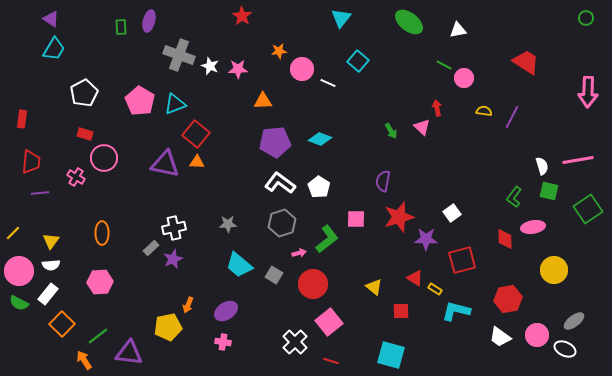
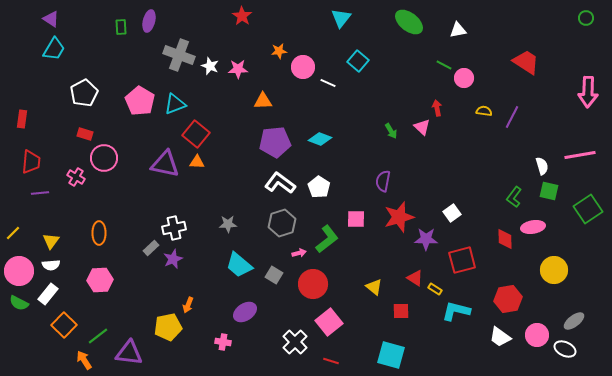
pink circle at (302, 69): moved 1 px right, 2 px up
pink line at (578, 160): moved 2 px right, 5 px up
orange ellipse at (102, 233): moved 3 px left
pink hexagon at (100, 282): moved 2 px up
purple ellipse at (226, 311): moved 19 px right, 1 px down
orange square at (62, 324): moved 2 px right, 1 px down
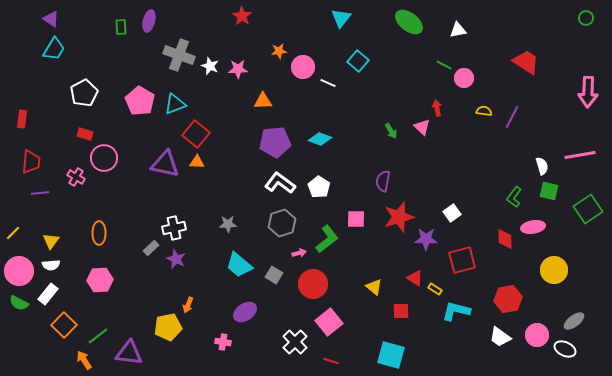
purple star at (173, 259): moved 3 px right; rotated 24 degrees counterclockwise
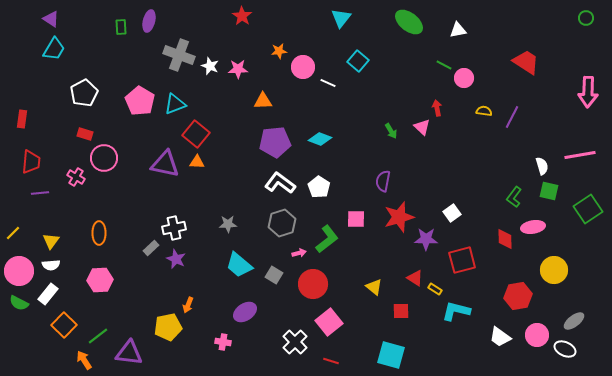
red hexagon at (508, 299): moved 10 px right, 3 px up
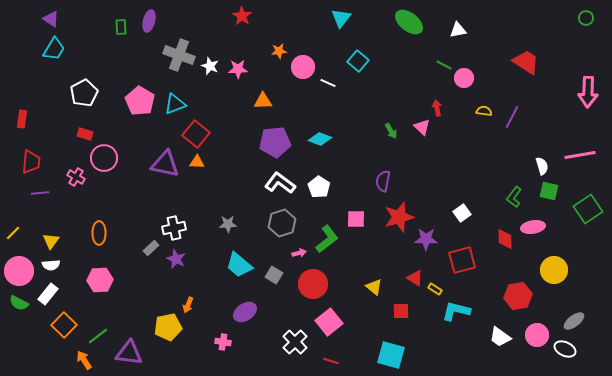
white square at (452, 213): moved 10 px right
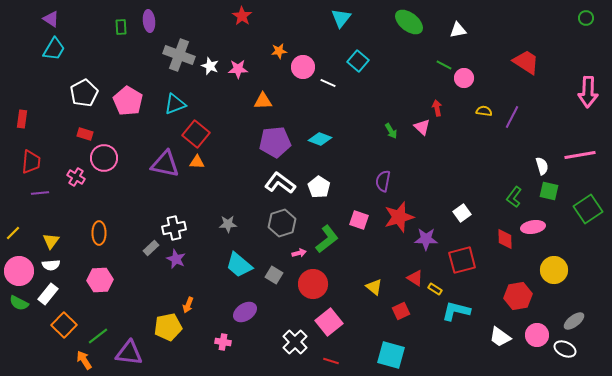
purple ellipse at (149, 21): rotated 20 degrees counterclockwise
pink pentagon at (140, 101): moved 12 px left
pink square at (356, 219): moved 3 px right, 1 px down; rotated 18 degrees clockwise
red square at (401, 311): rotated 24 degrees counterclockwise
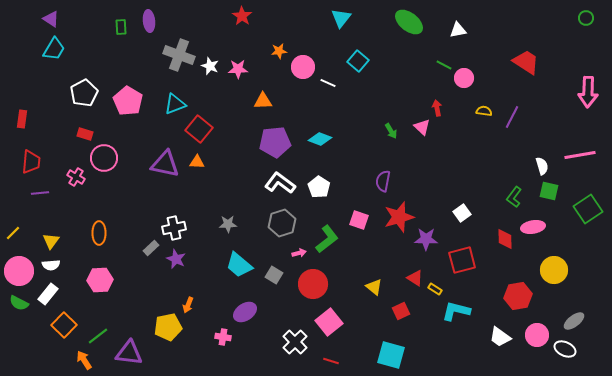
red square at (196, 134): moved 3 px right, 5 px up
pink cross at (223, 342): moved 5 px up
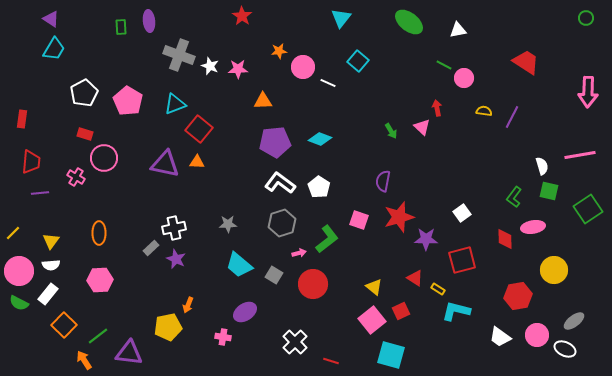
yellow rectangle at (435, 289): moved 3 px right
pink square at (329, 322): moved 43 px right, 2 px up
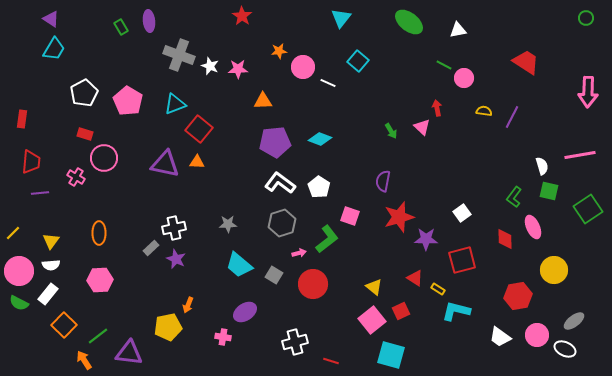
green rectangle at (121, 27): rotated 28 degrees counterclockwise
pink square at (359, 220): moved 9 px left, 4 px up
pink ellipse at (533, 227): rotated 75 degrees clockwise
white cross at (295, 342): rotated 30 degrees clockwise
